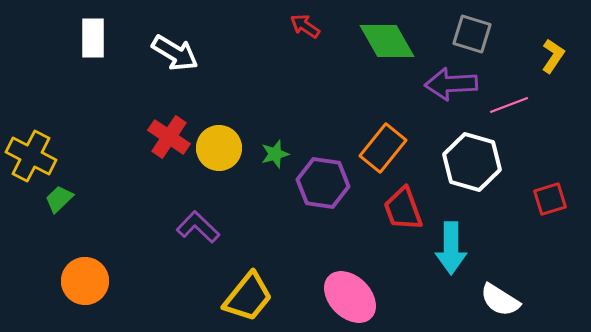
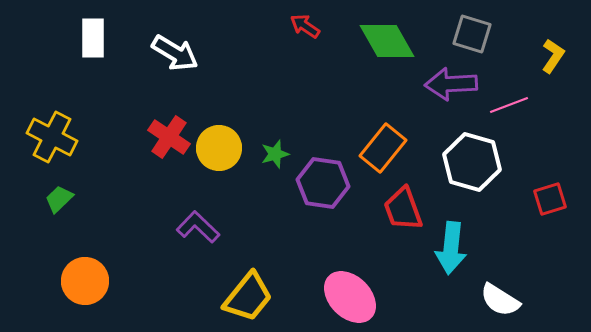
yellow cross: moved 21 px right, 19 px up
cyan arrow: rotated 6 degrees clockwise
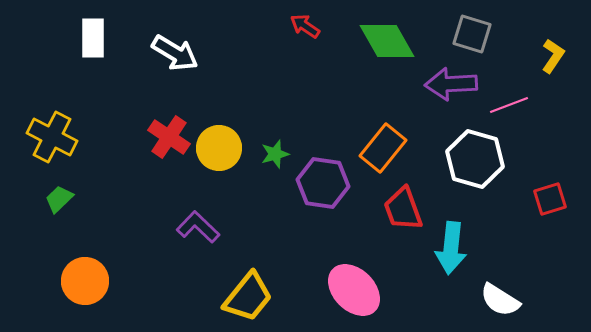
white hexagon: moved 3 px right, 3 px up
pink ellipse: moved 4 px right, 7 px up
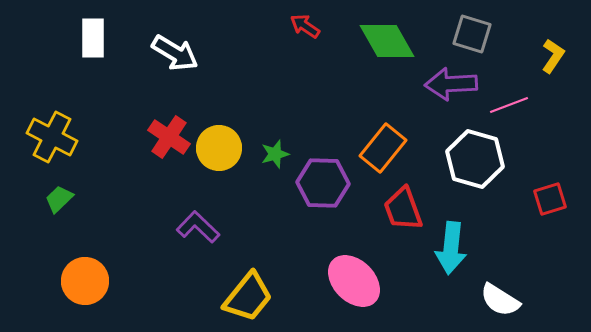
purple hexagon: rotated 6 degrees counterclockwise
pink ellipse: moved 9 px up
